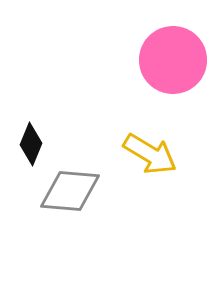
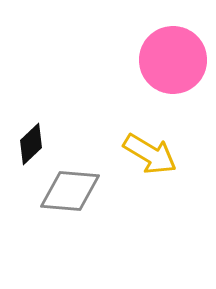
black diamond: rotated 24 degrees clockwise
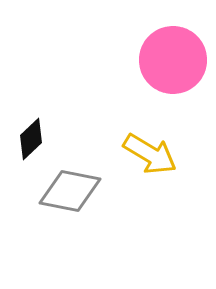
black diamond: moved 5 px up
gray diamond: rotated 6 degrees clockwise
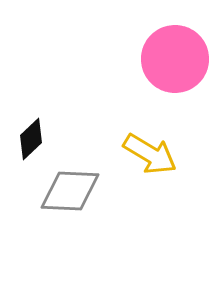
pink circle: moved 2 px right, 1 px up
gray diamond: rotated 8 degrees counterclockwise
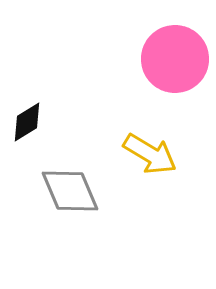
black diamond: moved 4 px left, 17 px up; rotated 12 degrees clockwise
gray diamond: rotated 64 degrees clockwise
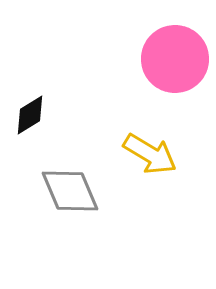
black diamond: moved 3 px right, 7 px up
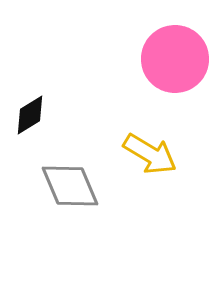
gray diamond: moved 5 px up
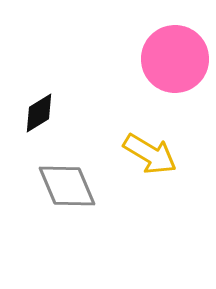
black diamond: moved 9 px right, 2 px up
gray diamond: moved 3 px left
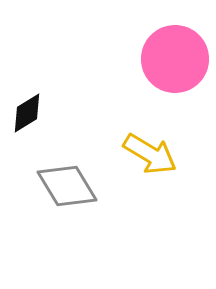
black diamond: moved 12 px left
gray diamond: rotated 8 degrees counterclockwise
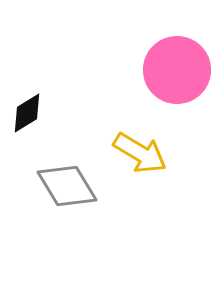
pink circle: moved 2 px right, 11 px down
yellow arrow: moved 10 px left, 1 px up
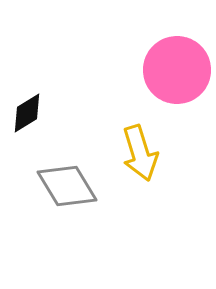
yellow arrow: rotated 42 degrees clockwise
